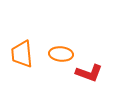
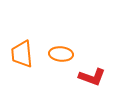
red L-shape: moved 3 px right, 4 px down
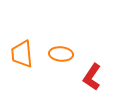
red L-shape: rotated 104 degrees clockwise
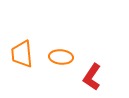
orange ellipse: moved 3 px down
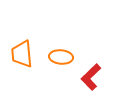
red L-shape: moved 1 px left; rotated 12 degrees clockwise
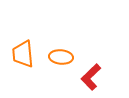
orange trapezoid: moved 1 px right
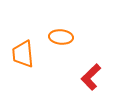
orange ellipse: moved 20 px up
